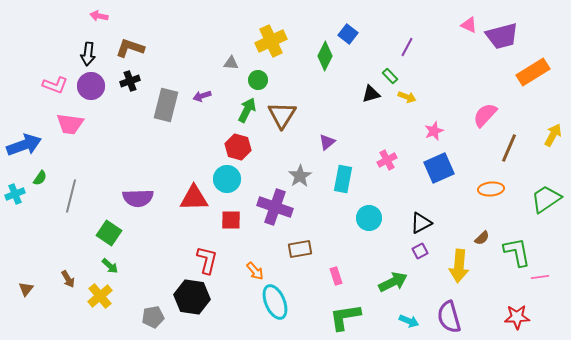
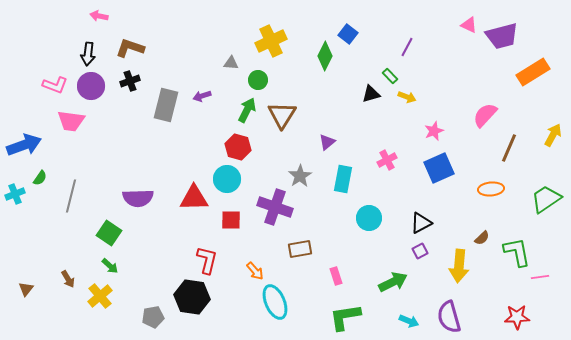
pink trapezoid at (70, 124): moved 1 px right, 3 px up
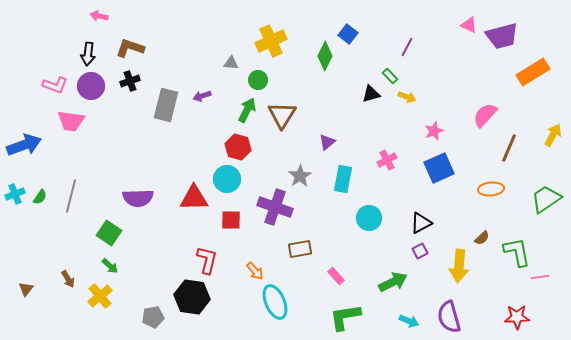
green semicircle at (40, 178): moved 19 px down
pink rectangle at (336, 276): rotated 24 degrees counterclockwise
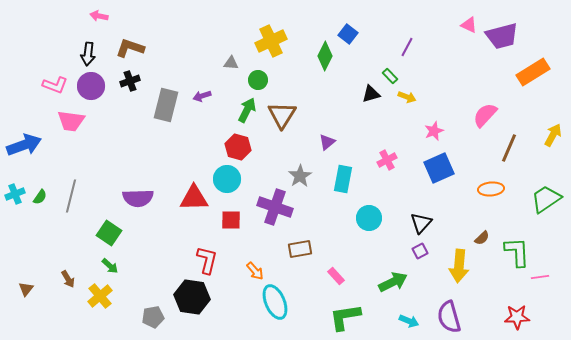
black triangle at (421, 223): rotated 20 degrees counterclockwise
green L-shape at (517, 252): rotated 8 degrees clockwise
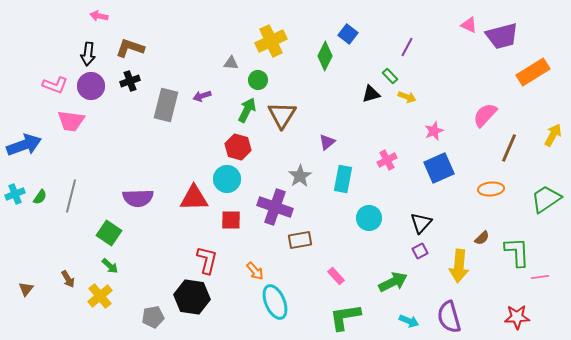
brown rectangle at (300, 249): moved 9 px up
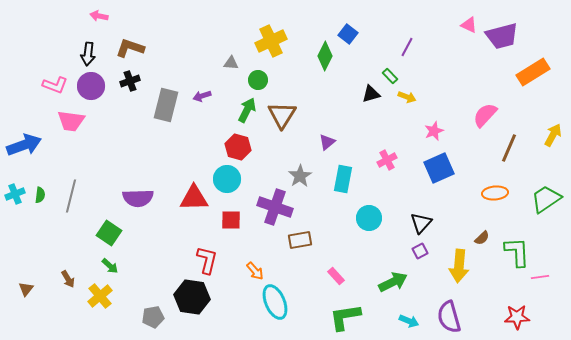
orange ellipse at (491, 189): moved 4 px right, 4 px down
green semicircle at (40, 197): moved 2 px up; rotated 28 degrees counterclockwise
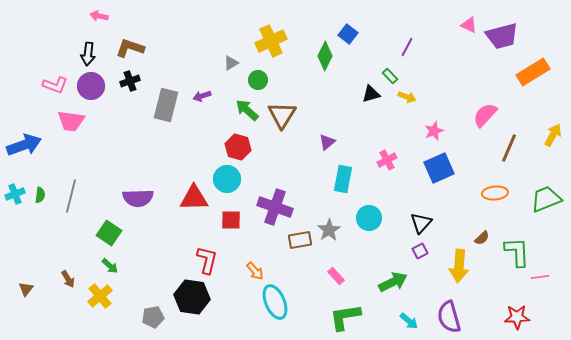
gray triangle at (231, 63): rotated 35 degrees counterclockwise
green arrow at (247, 110): rotated 75 degrees counterclockwise
gray star at (300, 176): moved 29 px right, 54 px down
green trapezoid at (546, 199): rotated 12 degrees clockwise
cyan arrow at (409, 321): rotated 18 degrees clockwise
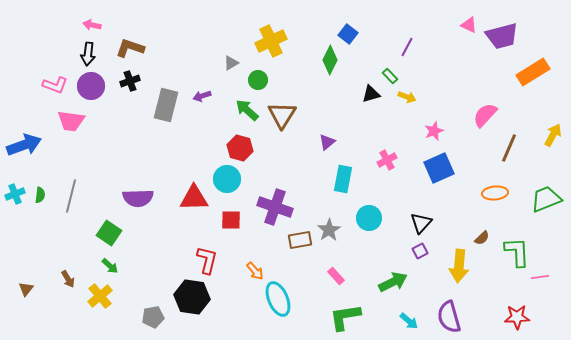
pink arrow at (99, 16): moved 7 px left, 9 px down
green diamond at (325, 56): moved 5 px right, 4 px down
red hexagon at (238, 147): moved 2 px right, 1 px down
cyan ellipse at (275, 302): moved 3 px right, 3 px up
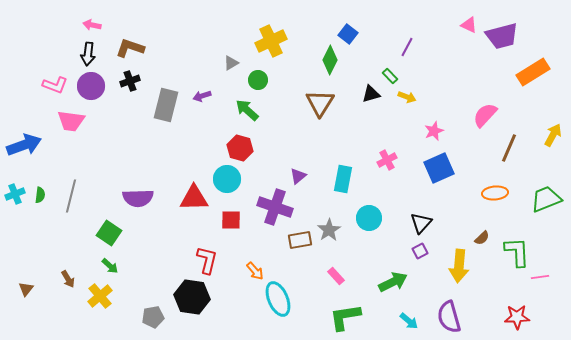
brown triangle at (282, 115): moved 38 px right, 12 px up
purple triangle at (327, 142): moved 29 px left, 34 px down
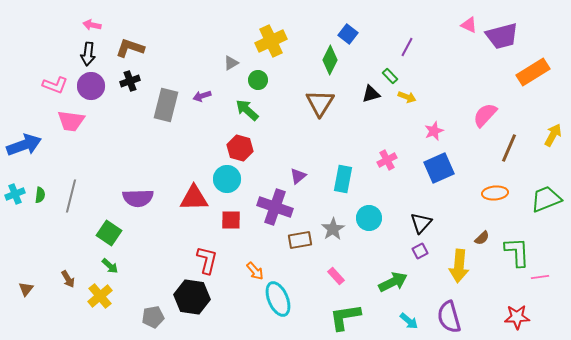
gray star at (329, 230): moved 4 px right, 1 px up
